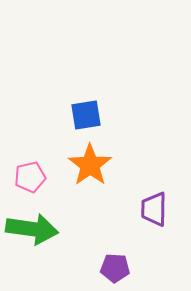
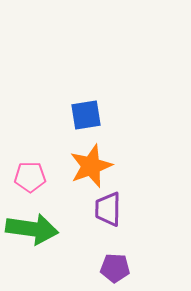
orange star: moved 1 px right, 1 px down; rotated 15 degrees clockwise
pink pentagon: rotated 12 degrees clockwise
purple trapezoid: moved 46 px left
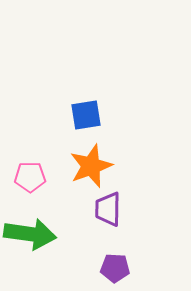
green arrow: moved 2 px left, 5 px down
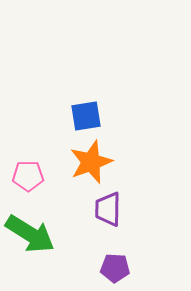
blue square: moved 1 px down
orange star: moved 4 px up
pink pentagon: moved 2 px left, 1 px up
green arrow: rotated 24 degrees clockwise
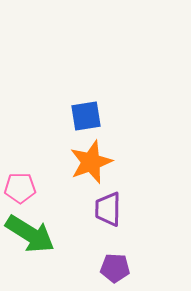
pink pentagon: moved 8 px left, 12 px down
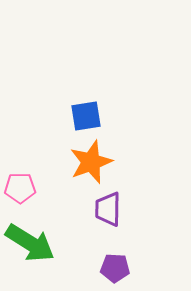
green arrow: moved 9 px down
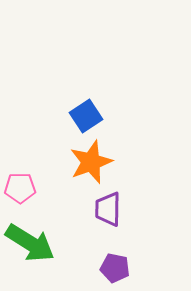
blue square: rotated 24 degrees counterclockwise
purple pentagon: rotated 8 degrees clockwise
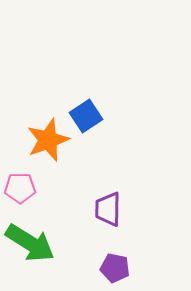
orange star: moved 43 px left, 22 px up
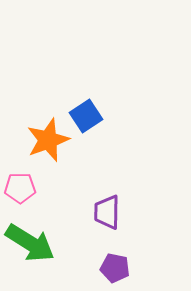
purple trapezoid: moved 1 px left, 3 px down
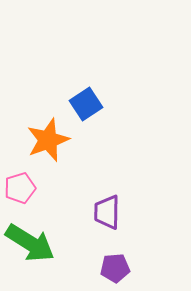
blue square: moved 12 px up
pink pentagon: rotated 16 degrees counterclockwise
purple pentagon: rotated 16 degrees counterclockwise
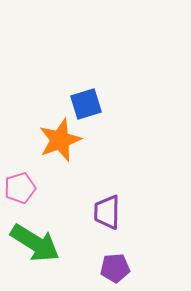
blue square: rotated 16 degrees clockwise
orange star: moved 12 px right
green arrow: moved 5 px right
